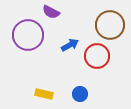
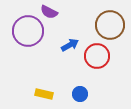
purple semicircle: moved 2 px left
purple circle: moved 4 px up
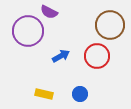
blue arrow: moved 9 px left, 11 px down
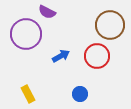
purple semicircle: moved 2 px left
purple circle: moved 2 px left, 3 px down
yellow rectangle: moved 16 px left; rotated 48 degrees clockwise
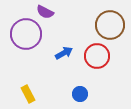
purple semicircle: moved 2 px left
blue arrow: moved 3 px right, 3 px up
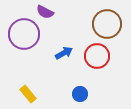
brown circle: moved 3 px left, 1 px up
purple circle: moved 2 px left
yellow rectangle: rotated 12 degrees counterclockwise
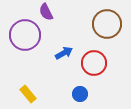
purple semicircle: moved 1 px right; rotated 36 degrees clockwise
purple circle: moved 1 px right, 1 px down
red circle: moved 3 px left, 7 px down
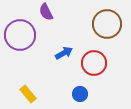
purple circle: moved 5 px left
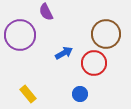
brown circle: moved 1 px left, 10 px down
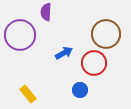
purple semicircle: rotated 30 degrees clockwise
blue circle: moved 4 px up
